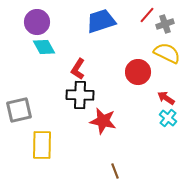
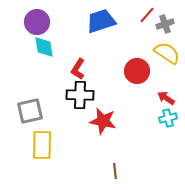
cyan diamond: rotated 20 degrees clockwise
yellow semicircle: rotated 8 degrees clockwise
red circle: moved 1 px left, 1 px up
gray square: moved 11 px right, 1 px down
cyan cross: rotated 36 degrees clockwise
brown line: rotated 14 degrees clockwise
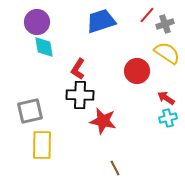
brown line: moved 3 px up; rotated 21 degrees counterclockwise
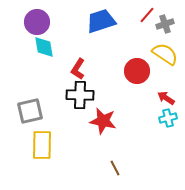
yellow semicircle: moved 2 px left, 1 px down
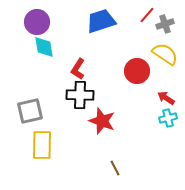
red star: moved 1 px left; rotated 8 degrees clockwise
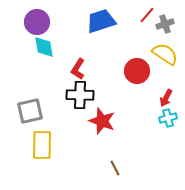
red arrow: rotated 96 degrees counterclockwise
